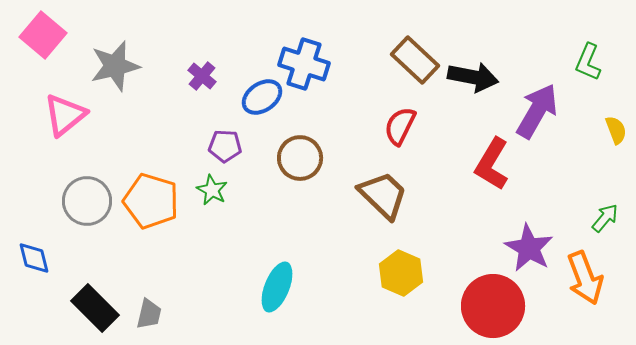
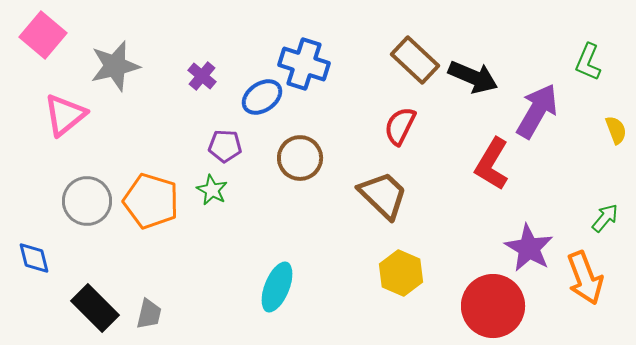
black arrow: rotated 12 degrees clockwise
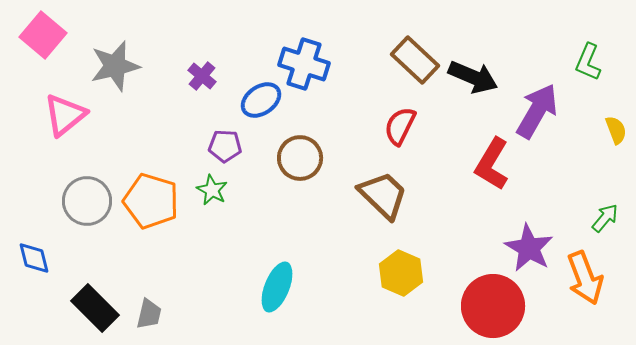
blue ellipse: moved 1 px left, 3 px down
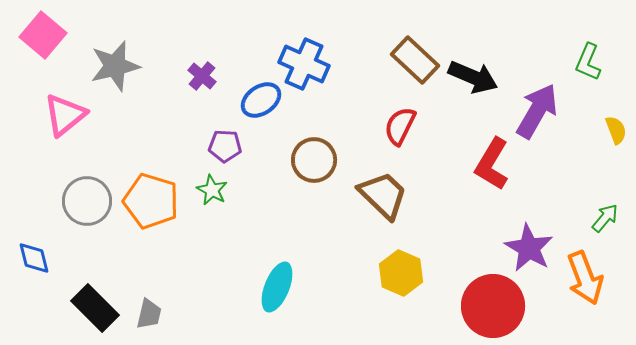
blue cross: rotated 6 degrees clockwise
brown circle: moved 14 px right, 2 px down
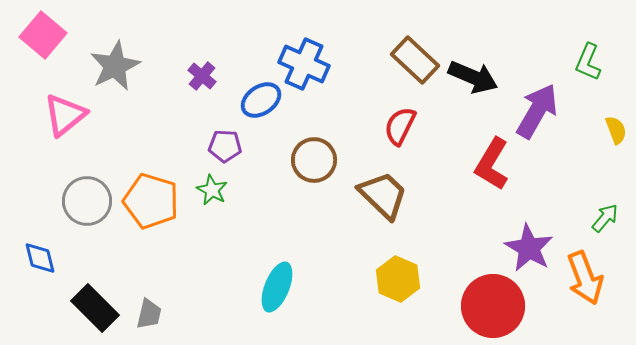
gray star: rotated 12 degrees counterclockwise
blue diamond: moved 6 px right
yellow hexagon: moved 3 px left, 6 px down
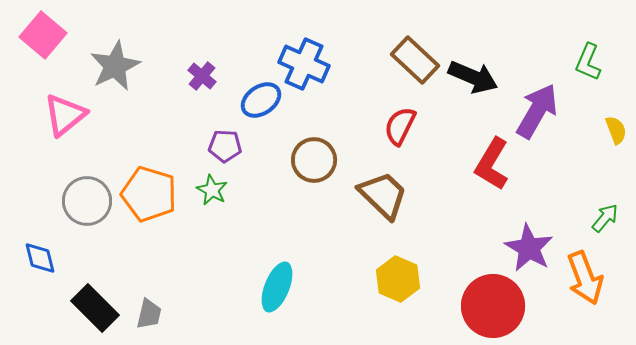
orange pentagon: moved 2 px left, 7 px up
